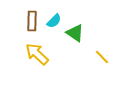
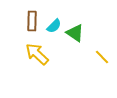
cyan semicircle: moved 5 px down
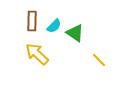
yellow line: moved 3 px left, 3 px down
